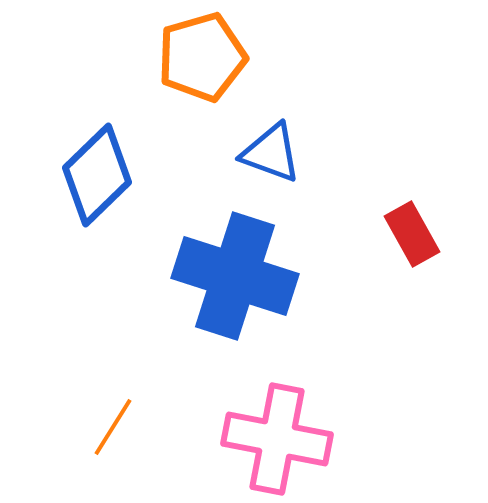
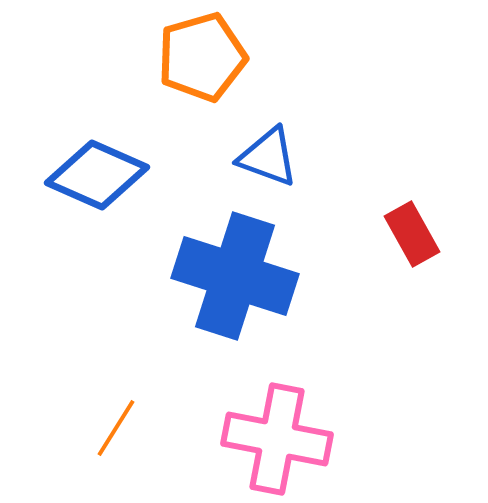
blue triangle: moved 3 px left, 4 px down
blue diamond: rotated 68 degrees clockwise
orange line: moved 3 px right, 1 px down
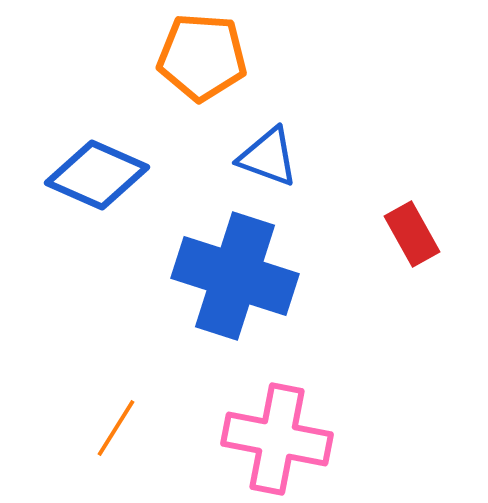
orange pentagon: rotated 20 degrees clockwise
